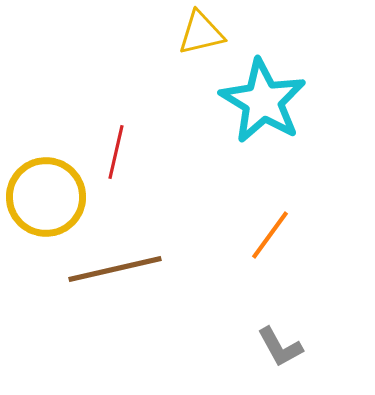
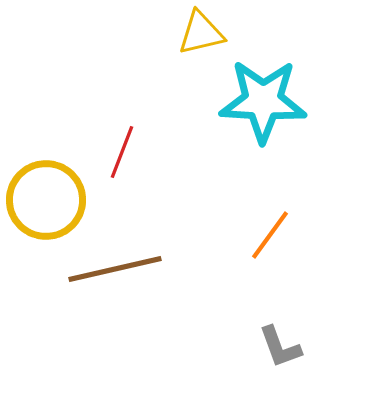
cyan star: rotated 28 degrees counterclockwise
red line: moved 6 px right; rotated 8 degrees clockwise
yellow circle: moved 3 px down
gray L-shape: rotated 9 degrees clockwise
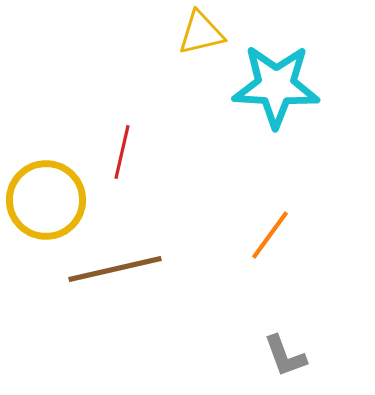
cyan star: moved 13 px right, 15 px up
red line: rotated 8 degrees counterclockwise
gray L-shape: moved 5 px right, 9 px down
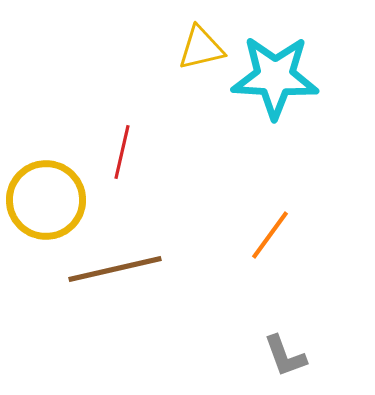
yellow triangle: moved 15 px down
cyan star: moved 1 px left, 9 px up
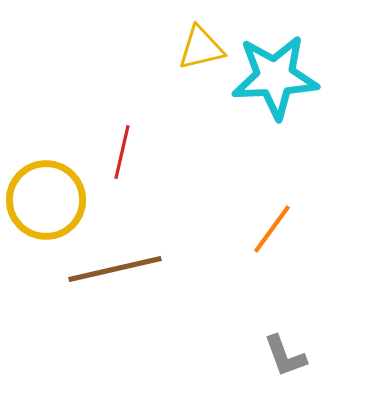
cyan star: rotated 6 degrees counterclockwise
orange line: moved 2 px right, 6 px up
